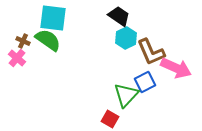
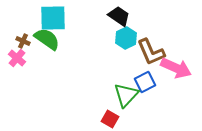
cyan square: rotated 8 degrees counterclockwise
green semicircle: moved 1 px left, 1 px up
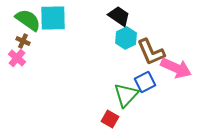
green semicircle: moved 19 px left, 19 px up
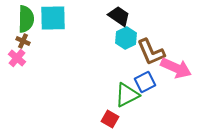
green semicircle: moved 2 px left, 1 px up; rotated 56 degrees clockwise
green triangle: moved 1 px right; rotated 20 degrees clockwise
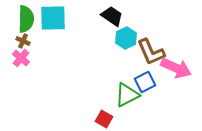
black trapezoid: moved 7 px left
pink cross: moved 4 px right
red square: moved 6 px left
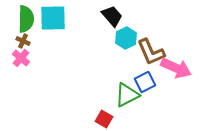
black trapezoid: rotated 15 degrees clockwise
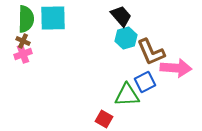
black trapezoid: moved 9 px right
cyan hexagon: rotated 10 degrees clockwise
pink cross: moved 2 px right, 4 px up; rotated 30 degrees clockwise
pink arrow: rotated 20 degrees counterclockwise
green triangle: rotated 24 degrees clockwise
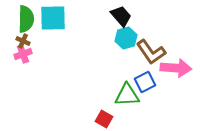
brown L-shape: rotated 12 degrees counterclockwise
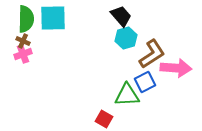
brown L-shape: moved 1 px right, 2 px down; rotated 88 degrees counterclockwise
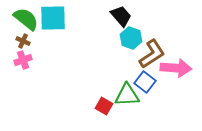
green semicircle: rotated 52 degrees counterclockwise
cyan hexagon: moved 5 px right; rotated 25 degrees counterclockwise
pink cross: moved 6 px down
blue square: rotated 25 degrees counterclockwise
red square: moved 13 px up
